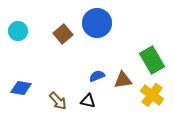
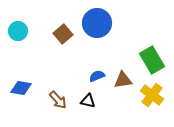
brown arrow: moved 1 px up
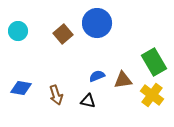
green rectangle: moved 2 px right, 2 px down
brown arrow: moved 2 px left, 5 px up; rotated 24 degrees clockwise
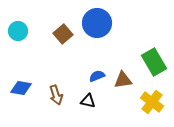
yellow cross: moved 7 px down
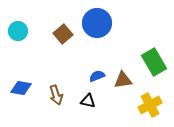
yellow cross: moved 2 px left, 3 px down; rotated 25 degrees clockwise
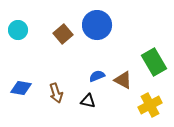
blue circle: moved 2 px down
cyan circle: moved 1 px up
brown triangle: rotated 36 degrees clockwise
brown arrow: moved 2 px up
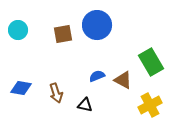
brown square: rotated 30 degrees clockwise
green rectangle: moved 3 px left
black triangle: moved 3 px left, 4 px down
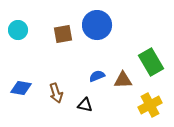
brown triangle: rotated 30 degrees counterclockwise
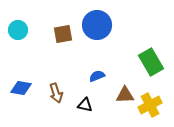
brown triangle: moved 2 px right, 15 px down
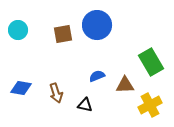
brown triangle: moved 10 px up
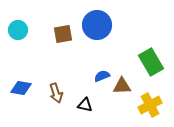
blue semicircle: moved 5 px right
brown triangle: moved 3 px left, 1 px down
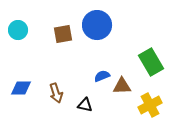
blue diamond: rotated 10 degrees counterclockwise
